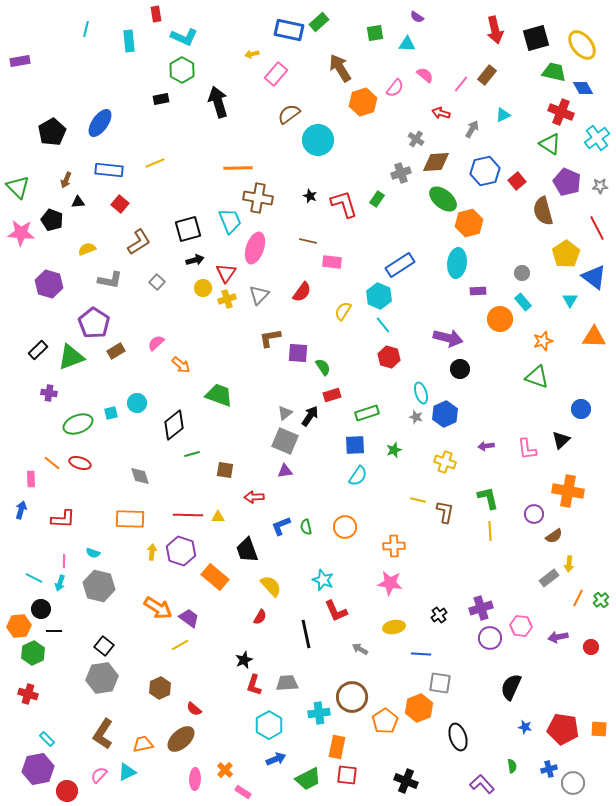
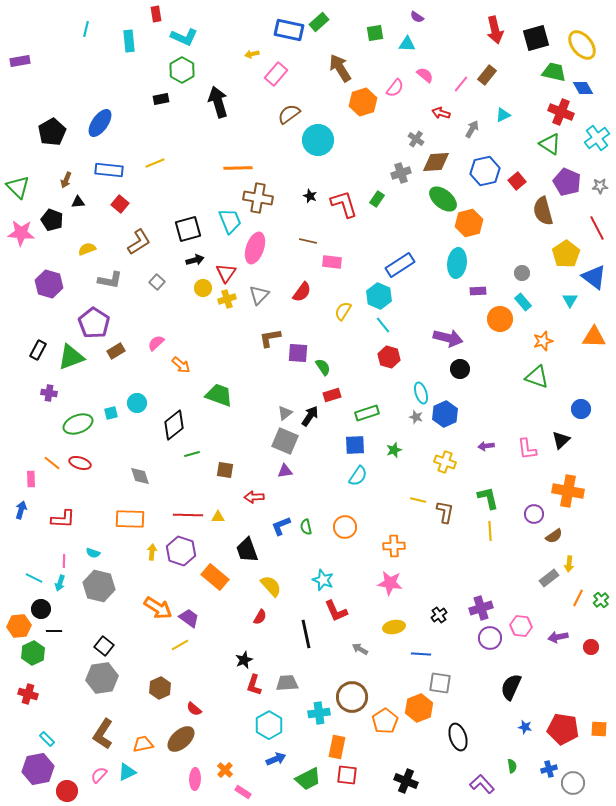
black rectangle at (38, 350): rotated 18 degrees counterclockwise
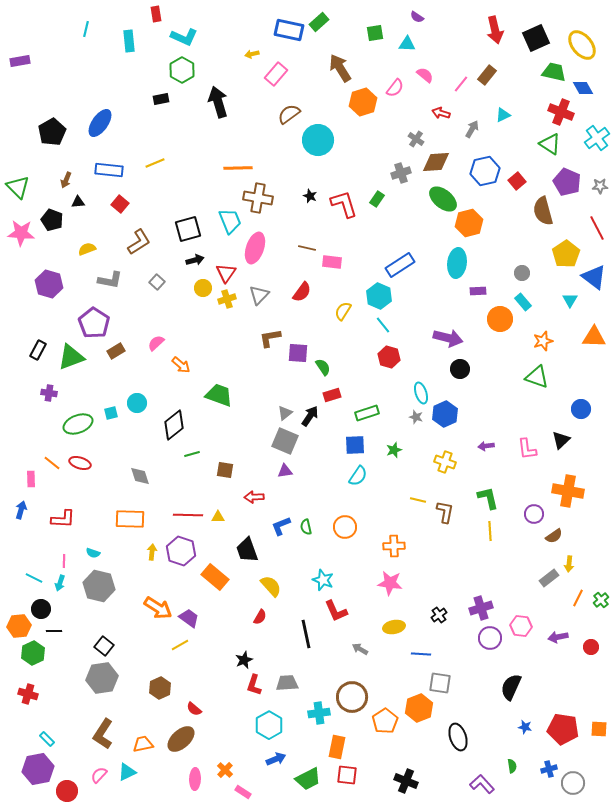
black square at (536, 38): rotated 8 degrees counterclockwise
brown line at (308, 241): moved 1 px left, 7 px down
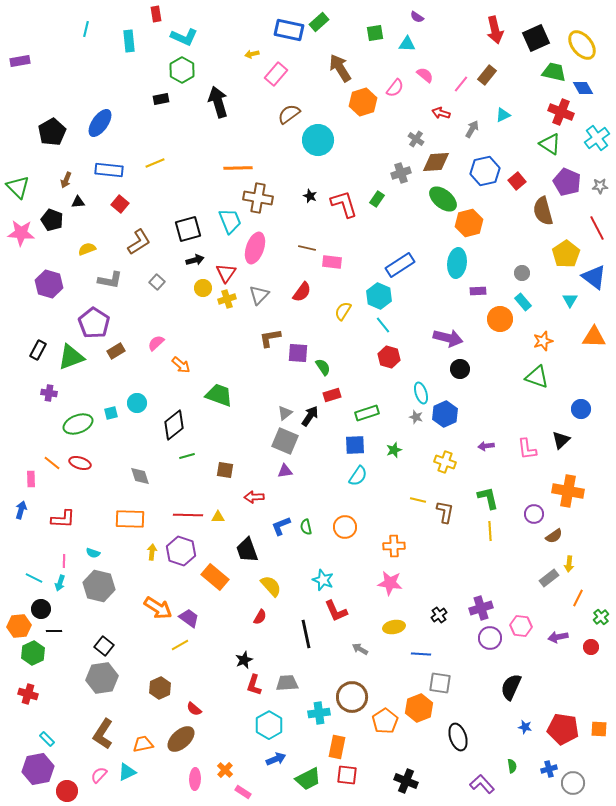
green line at (192, 454): moved 5 px left, 2 px down
green cross at (601, 600): moved 17 px down
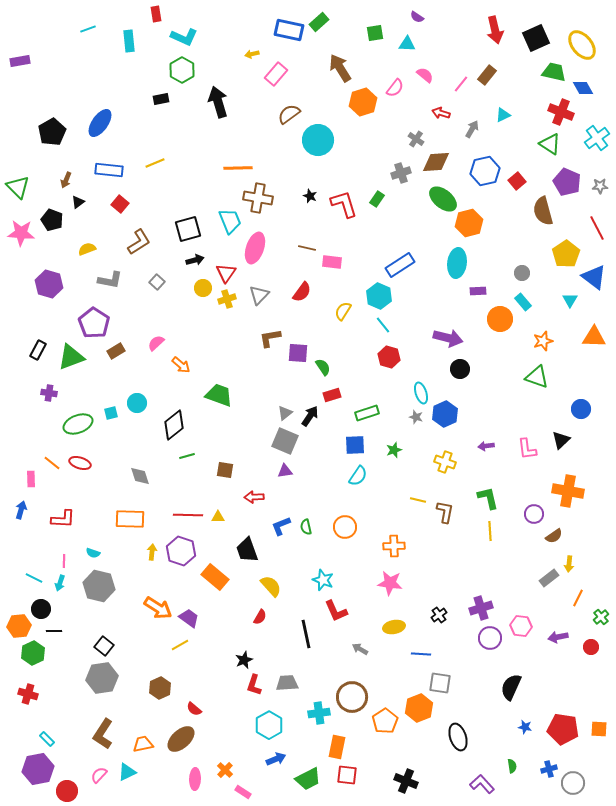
cyan line at (86, 29): moved 2 px right; rotated 56 degrees clockwise
black triangle at (78, 202): rotated 32 degrees counterclockwise
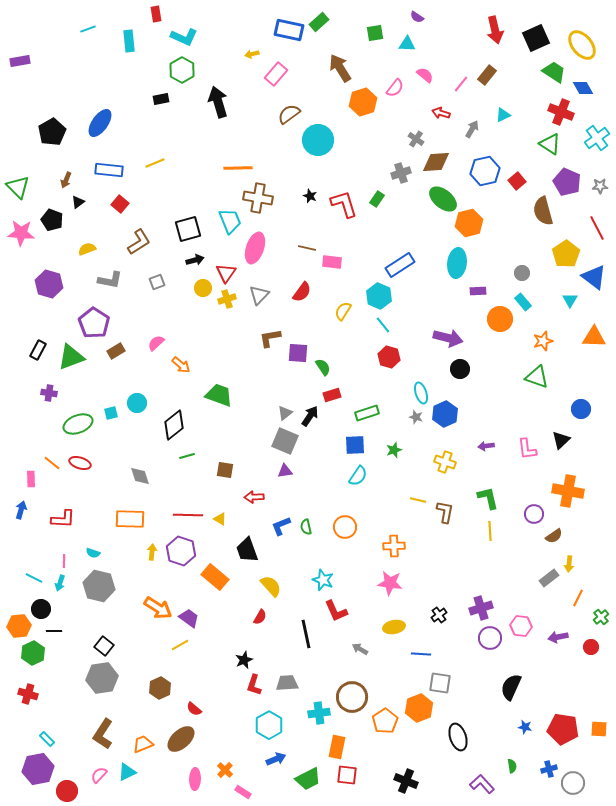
green trapezoid at (554, 72): rotated 20 degrees clockwise
gray square at (157, 282): rotated 28 degrees clockwise
yellow triangle at (218, 517): moved 2 px right, 2 px down; rotated 32 degrees clockwise
orange trapezoid at (143, 744): rotated 10 degrees counterclockwise
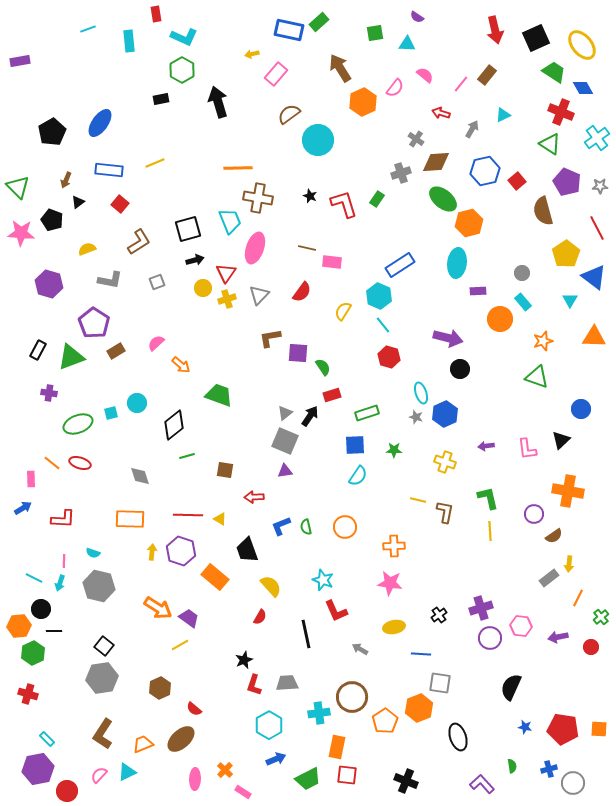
orange hexagon at (363, 102): rotated 8 degrees counterclockwise
green star at (394, 450): rotated 21 degrees clockwise
blue arrow at (21, 510): moved 2 px right, 2 px up; rotated 42 degrees clockwise
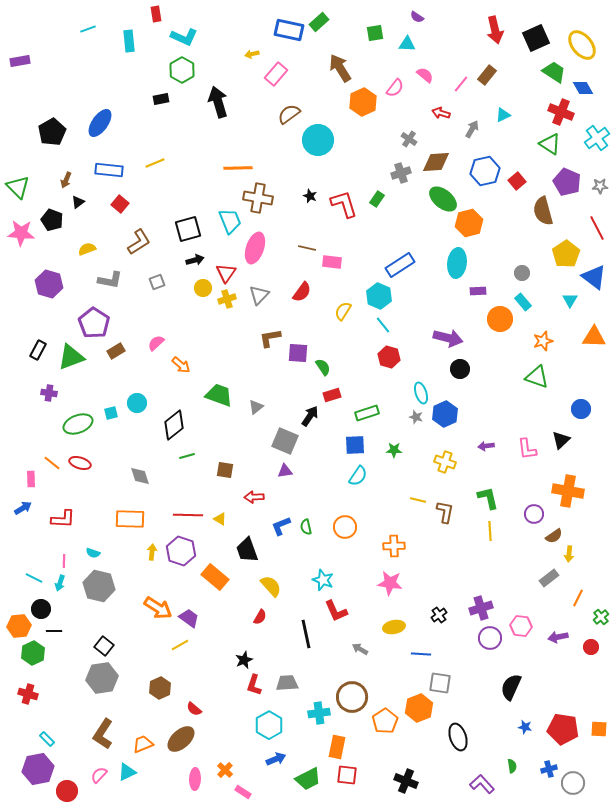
gray cross at (416, 139): moved 7 px left
gray triangle at (285, 413): moved 29 px left, 6 px up
yellow arrow at (569, 564): moved 10 px up
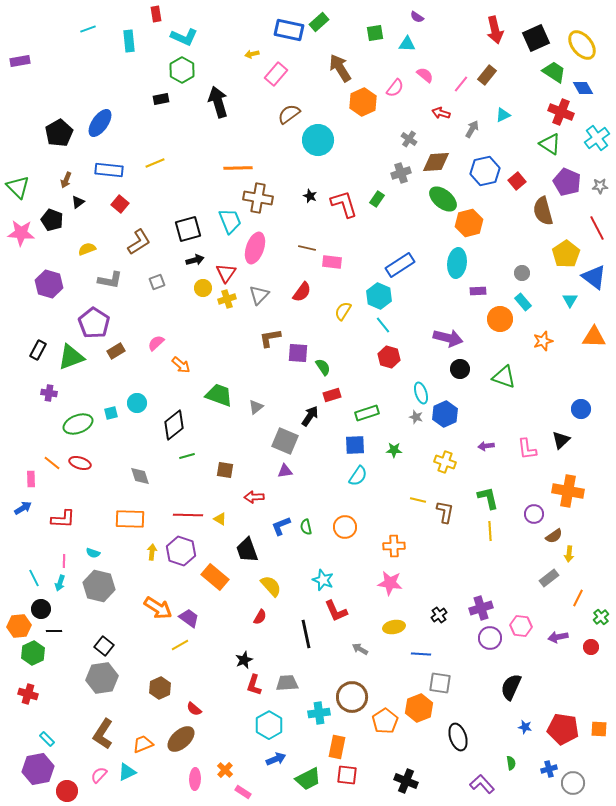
black pentagon at (52, 132): moved 7 px right, 1 px down
green triangle at (537, 377): moved 33 px left
cyan line at (34, 578): rotated 36 degrees clockwise
green semicircle at (512, 766): moved 1 px left, 3 px up
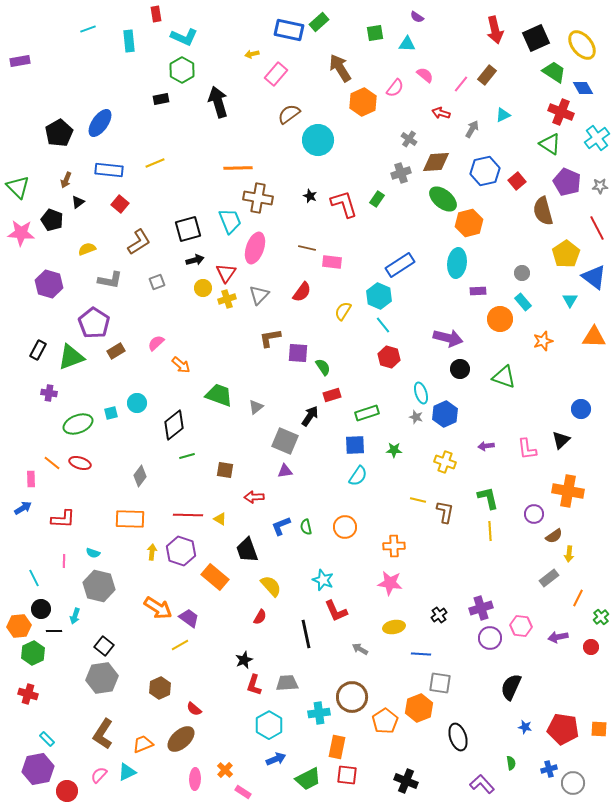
gray diamond at (140, 476): rotated 55 degrees clockwise
cyan arrow at (60, 583): moved 15 px right, 33 px down
